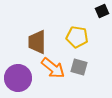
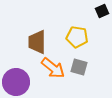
purple circle: moved 2 px left, 4 px down
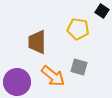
black square: rotated 32 degrees counterclockwise
yellow pentagon: moved 1 px right, 8 px up
orange arrow: moved 8 px down
purple circle: moved 1 px right
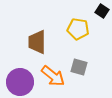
purple circle: moved 3 px right
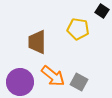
gray square: moved 15 px down; rotated 12 degrees clockwise
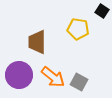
orange arrow: moved 1 px down
purple circle: moved 1 px left, 7 px up
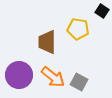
brown trapezoid: moved 10 px right
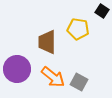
purple circle: moved 2 px left, 6 px up
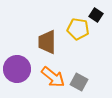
black square: moved 6 px left, 4 px down
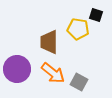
black square: rotated 16 degrees counterclockwise
brown trapezoid: moved 2 px right
orange arrow: moved 4 px up
